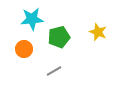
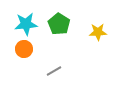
cyan star: moved 6 px left, 5 px down
yellow star: rotated 24 degrees counterclockwise
green pentagon: moved 13 px up; rotated 25 degrees counterclockwise
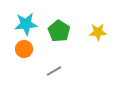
green pentagon: moved 7 px down
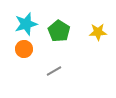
cyan star: rotated 10 degrees counterclockwise
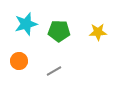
green pentagon: rotated 30 degrees counterclockwise
orange circle: moved 5 px left, 12 px down
